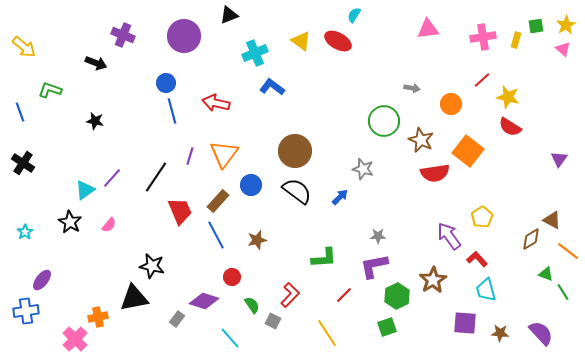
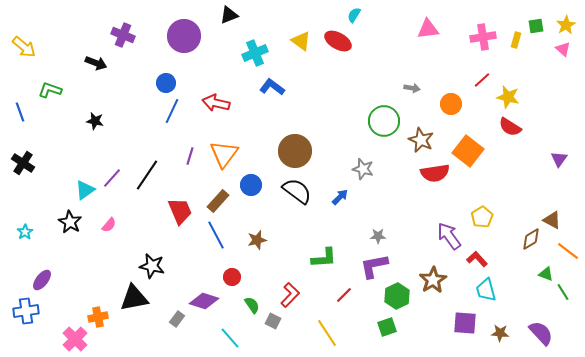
blue line at (172, 111): rotated 40 degrees clockwise
black line at (156, 177): moved 9 px left, 2 px up
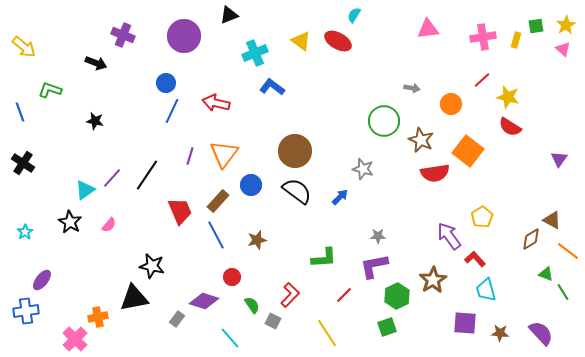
red L-shape at (477, 259): moved 2 px left
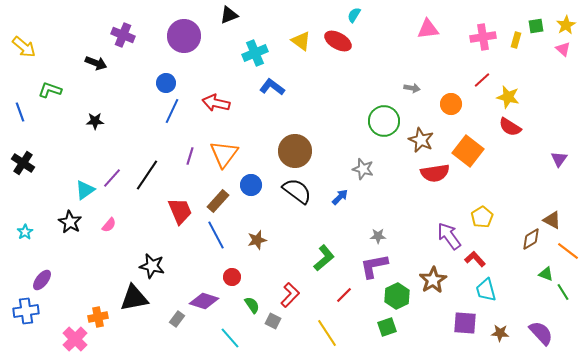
black star at (95, 121): rotated 12 degrees counterclockwise
green L-shape at (324, 258): rotated 36 degrees counterclockwise
